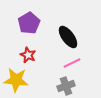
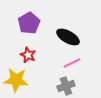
black ellipse: rotated 25 degrees counterclockwise
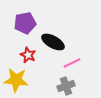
purple pentagon: moved 4 px left; rotated 20 degrees clockwise
black ellipse: moved 15 px left, 5 px down
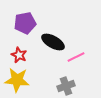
red star: moved 9 px left
pink line: moved 4 px right, 6 px up
yellow star: moved 1 px right
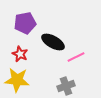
red star: moved 1 px right, 1 px up
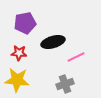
black ellipse: rotated 45 degrees counterclockwise
red star: moved 1 px left, 1 px up; rotated 21 degrees counterclockwise
gray cross: moved 1 px left, 2 px up
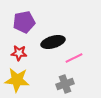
purple pentagon: moved 1 px left, 1 px up
pink line: moved 2 px left, 1 px down
